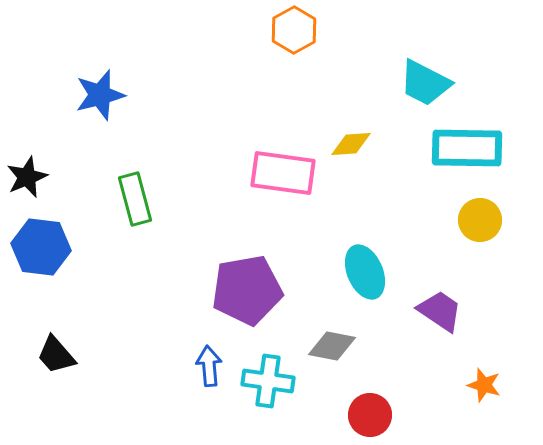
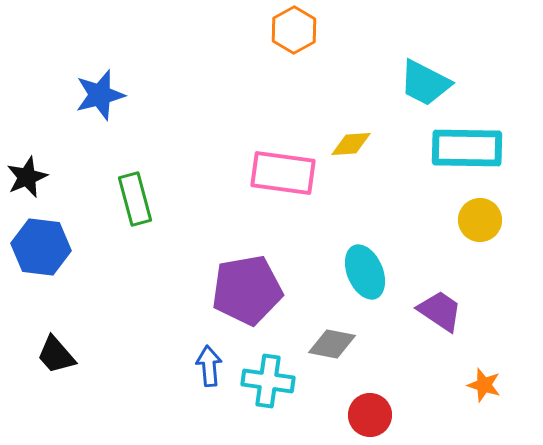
gray diamond: moved 2 px up
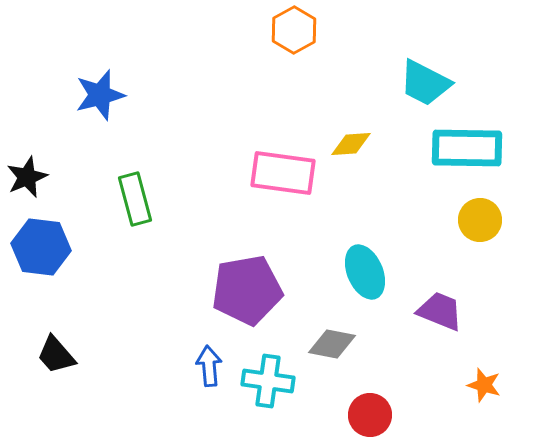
purple trapezoid: rotated 12 degrees counterclockwise
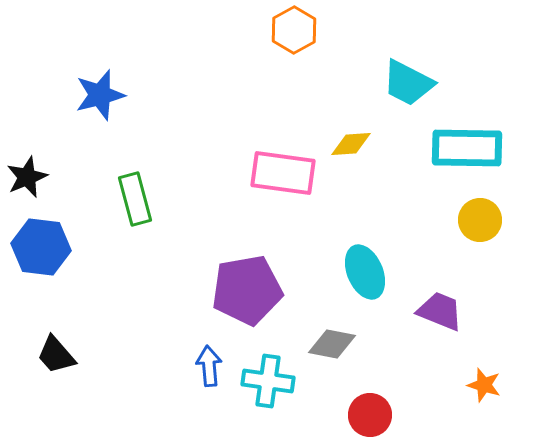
cyan trapezoid: moved 17 px left
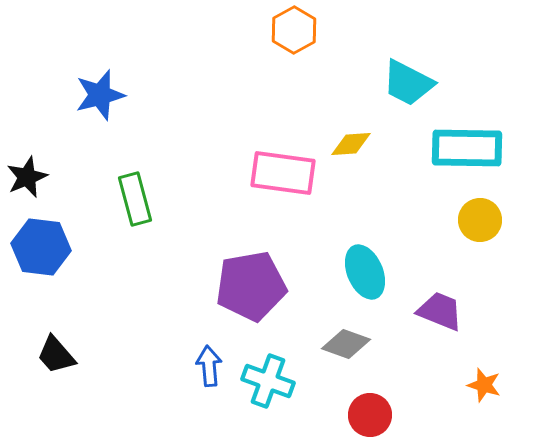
purple pentagon: moved 4 px right, 4 px up
gray diamond: moved 14 px right; rotated 9 degrees clockwise
cyan cross: rotated 12 degrees clockwise
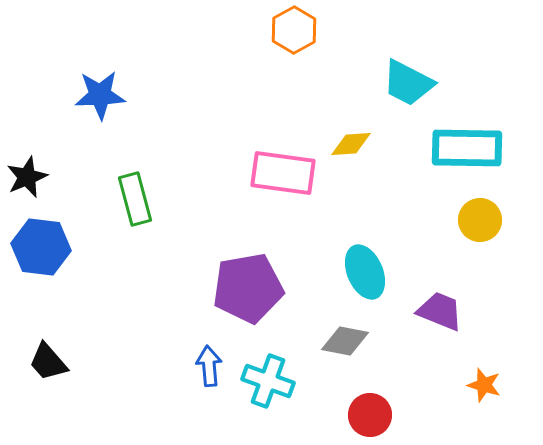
blue star: rotated 12 degrees clockwise
purple pentagon: moved 3 px left, 2 px down
gray diamond: moved 1 px left, 3 px up; rotated 9 degrees counterclockwise
black trapezoid: moved 8 px left, 7 px down
